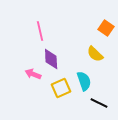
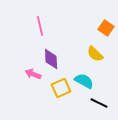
pink line: moved 5 px up
cyan semicircle: rotated 42 degrees counterclockwise
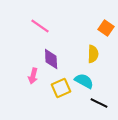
pink line: rotated 42 degrees counterclockwise
yellow semicircle: moved 2 px left; rotated 132 degrees counterclockwise
pink arrow: moved 2 px down; rotated 98 degrees counterclockwise
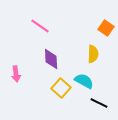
pink arrow: moved 17 px left, 2 px up; rotated 21 degrees counterclockwise
yellow square: rotated 24 degrees counterclockwise
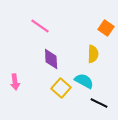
pink arrow: moved 1 px left, 8 px down
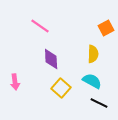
orange square: rotated 28 degrees clockwise
cyan semicircle: moved 8 px right
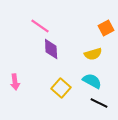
yellow semicircle: rotated 72 degrees clockwise
purple diamond: moved 10 px up
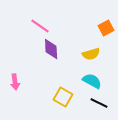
yellow semicircle: moved 2 px left
yellow square: moved 2 px right, 9 px down; rotated 12 degrees counterclockwise
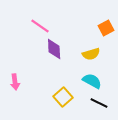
purple diamond: moved 3 px right
yellow square: rotated 18 degrees clockwise
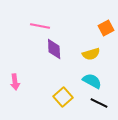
pink line: rotated 24 degrees counterclockwise
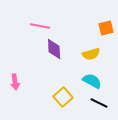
orange square: rotated 14 degrees clockwise
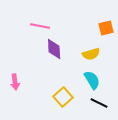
cyan semicircle: moved 1 px up; rotated 30 degrees clockwise
